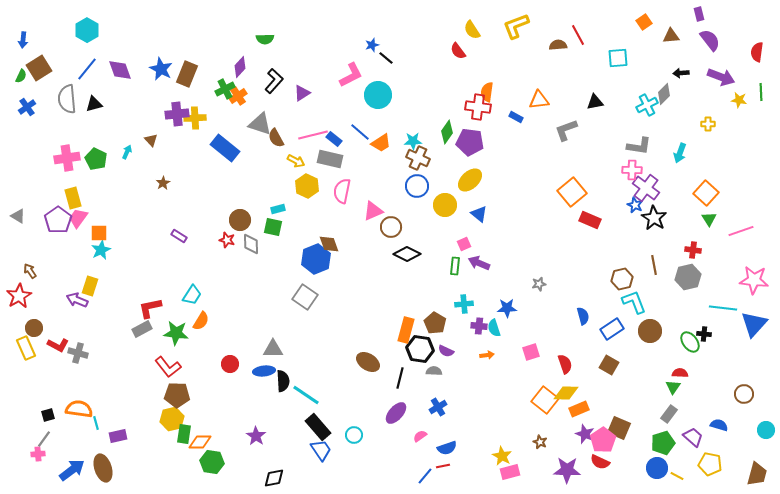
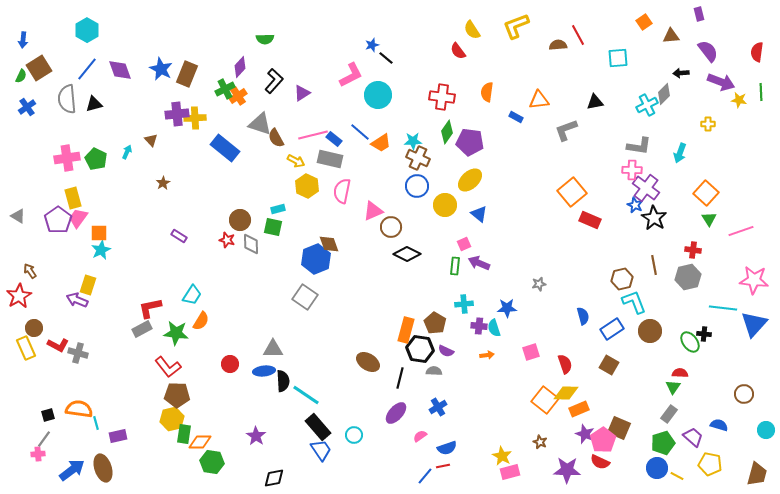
purple semicircle at (710, 40): moved 2 px left, 11 px down
purple arrow at (721, 77): moved 5 px down
red cross at (478, 107): moved 36 px left, 10 px up
yellow rectangle at (90, 286): moved 2 px left, 1 px up
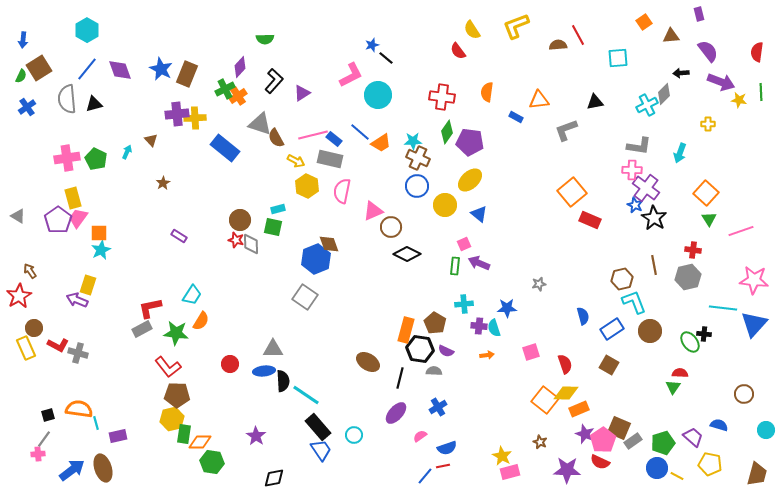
red star at (227, 240): moved 9 px right
gray rectangle at (669, 414): moved 36 px left, 27 px down; rotated 18 degrees clockwise
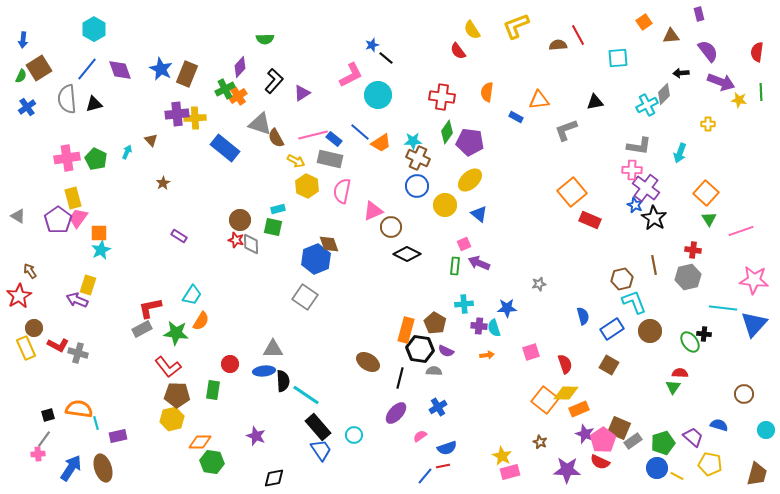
cyan hexagon at (87, 30): moved 7 px right, 1 px up
green rectangle at (184, 434): moved 29 px right, 44 px up
purple star at (256, 436): rotated 12 degrees counterclockwise
blue arrow at (72, 470): moved 1 px left, 2 px up; rotated 20 degrees counterclockwise
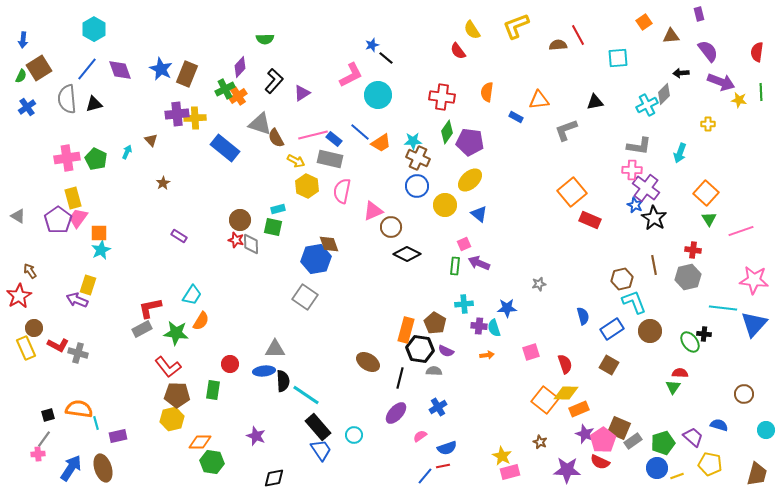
blue hexagon at (316, 259): rotated 12 degrees clockwise
gray triangle at (273, 349): moved 2 px right
yellow line at (677, 476): rotated 48 degrees counterclockwise
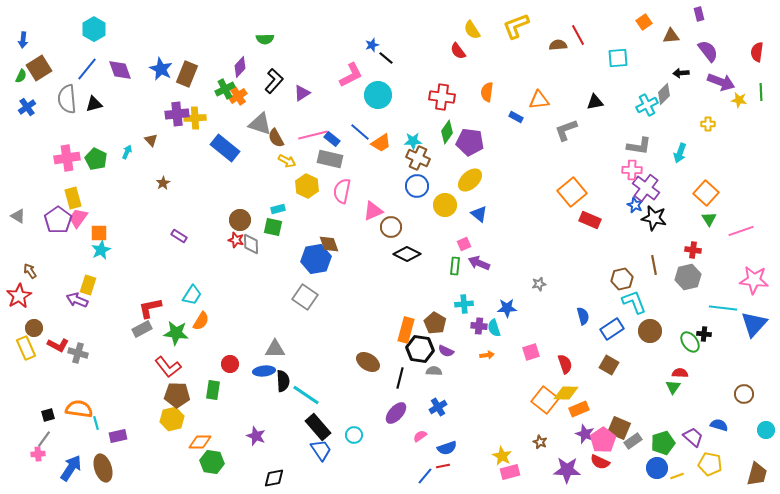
blue rectangle at (334, 139): moved 2 px left
yellow arrow at (296, 161): moved 9 px left
black star at (654, 218): rotated 20 degrees counterclockwise
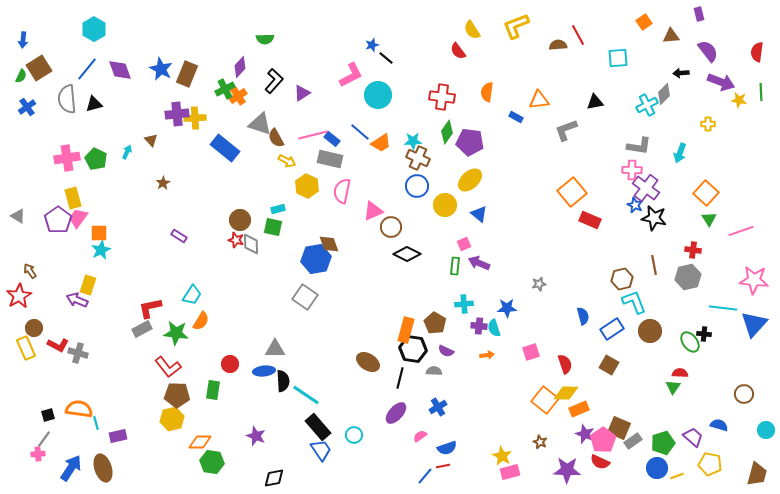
black hexagon at (420, 349): moved 7 px left
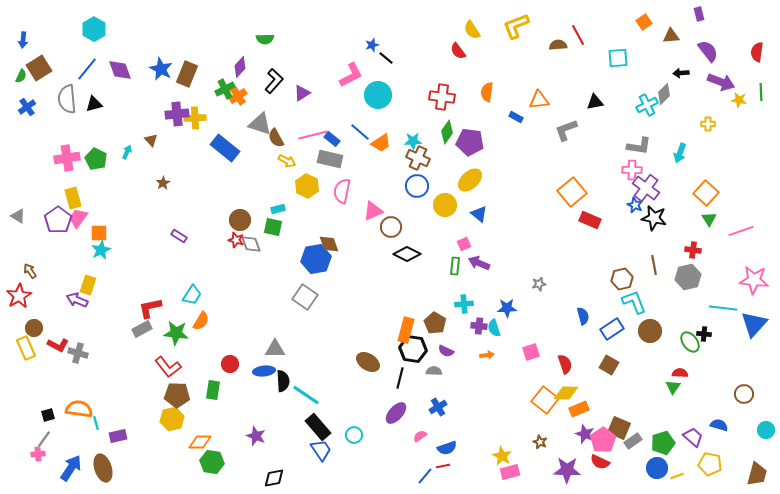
gray diamond at (251, 244): rotated 20 degrees counterclockwise
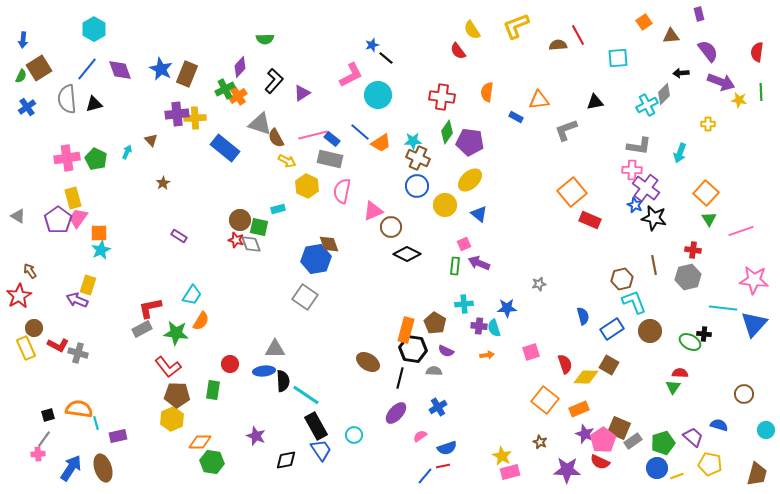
green square at (273, 227): moved 14 px left
green ellipse at (690, 342): rotated 25 degrees counterclockwise
yellow diamond at (566, 393): moved 20 px right, 16 px up
yellow hexagon at (172, 419): rotated 10 degrees counterclockwise
black rectangle at (318, 427): moved 2 px left, 1 px up; rotated 12 degrees clockwise
black diamond at (274, 478): moved 12 px right, 18 px up
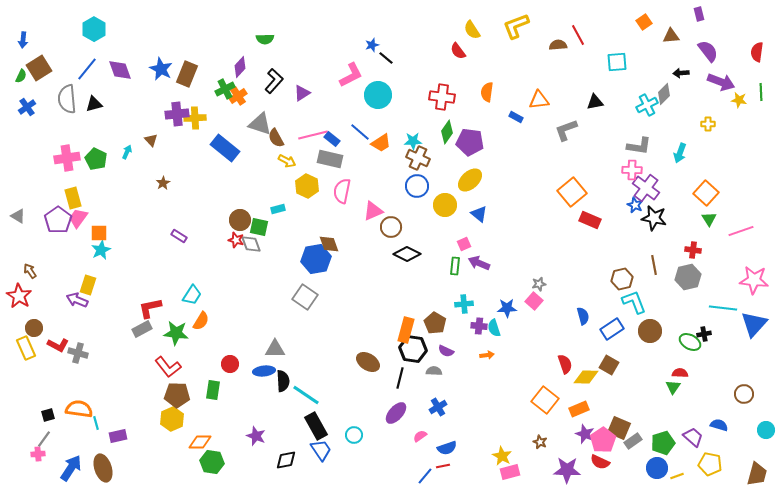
cyan square at (618, 58): moved 1 px left, 4 px down
red star at (19, 296): rotated 10 degrees counterclockwise
black cross at (704, 334): rotated 16 degrees counterclockwise
pink square at (531, 352): moved 3 px right, 51 px up; rotated 30 degrees counterclockwise
